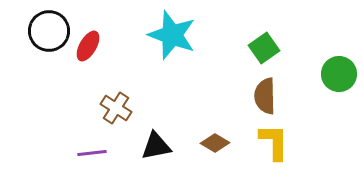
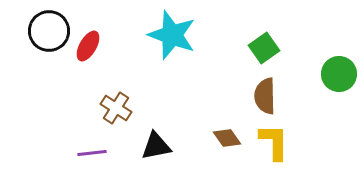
brown diamond: moved 12 px right, 5 px up; rotated 24 degrees clockwise
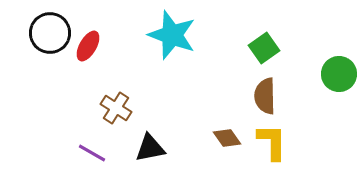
black circle: moved 1 px right, 2 px down
yellow L-shape: moved 2 px left
black triangle: moved 6 px left, 2 px down
purple line: rotated 36 degrees clockwise
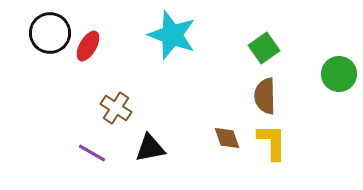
brown diamond: rotated 16 degrees clockwise
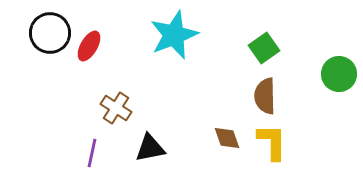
cyan star: moved 2 px right; rotated 30 degrees clockwise
red ellipse: moved 1 px right
purple line: rotated 72 degrees clockwise
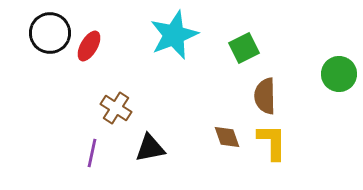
green square: moved 20 px left; rotated 8 degrees clockwise
brown diamond: moved 1 px up
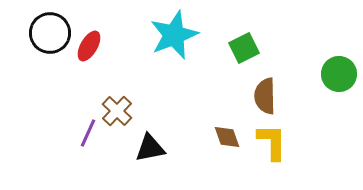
brown cross: moved 1 px right, 3 px down; rotated 12 degrees clockwise
purple line: moved 4 px left, 20 px up; rotated 12 degrees clockwise
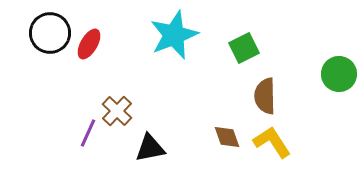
red ellipse: moved 2 px up
yellow L-shape: rotated 33 degrees counterclockwise
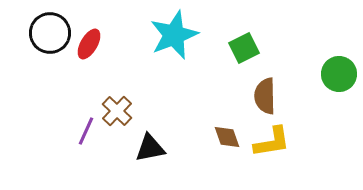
purple line: moved 2 px left, 2 px up
yellow L-shape: rotated 114 degrees clockwise
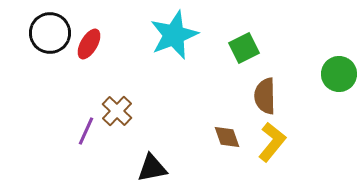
yellow L-shape: rotated 42 degrees counterclockwise
black triangle: moved 2 px right, 20 px down
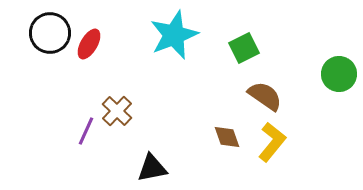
brown semicircle: rotated 126 degrees clockwise
